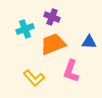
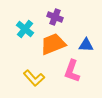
purple cross: moved 3 px right
cyan cross: rotated 30 degrees counterclockwise
blue triangle: moved 3 px left, 3 px down
pink L-shape: moved 1 px right
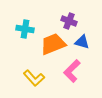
purple cross: moved 14 px right, 4 px down
cyan cross: rotated 30 degrees counterclockwise
blue triangle: moved 4 px left, 3 px up; rotated 14 degrees clockwise
pink L-shape: rotated 25 degrees clockwise
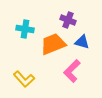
purple cross: moved 1 px left, 1 px up
yellow L-shape: moved 10 px left, 1 px down
